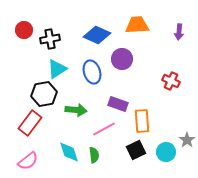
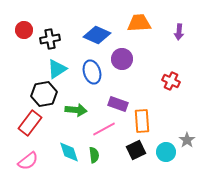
orange trapezoid: moved 2 px right, 2 px up
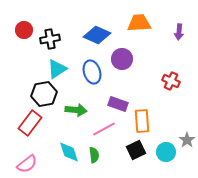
pink semicircle: moved 1 px left, 3 px down
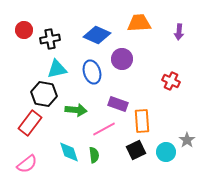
cyan triangle: rotated 20 degrees clockwise
black hexagon: rotated 20 degrees clockwise
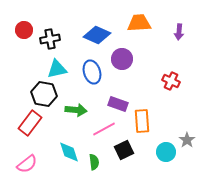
black square: moved 12 px left
green semicircle: moved 7 px down
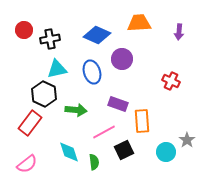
black hexagon: rotated 15 degrees clockwise
pink line: moved 3 px down
